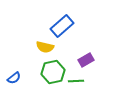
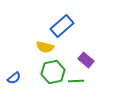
purple rectangle: rotated 70 degrees clockwise
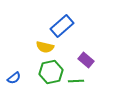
green hexagon: moved 2 px left
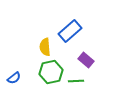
blue rectangle: moved 8 px right, 5 px down
yellow semicircle: rotated 72 degrees clockwise
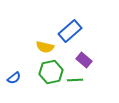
yellow semicircle: rotated 72 degrees counterclockwise
purple rectangle: moved 2 px left
green line: moved 1 px left, 1 px up
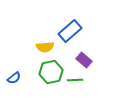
yellow semicircle: rotated 18 degrees counterclockwise
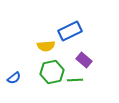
blue rectangle: rotated 15 degrees clockwise
yellow semicircle: moved 1 px right, 1 px up
green hexagon: moved 1 px right
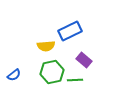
blue semicircle: moved 3 px up
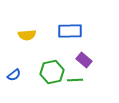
blue rectangle: rotated 25 degrees clockwise
yellow semicircle: moved 19 px left, 11 px up
